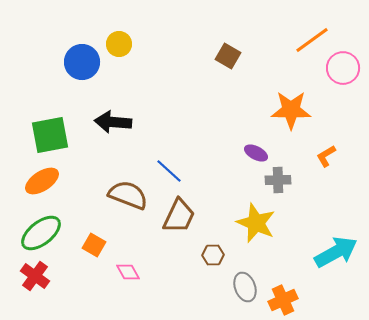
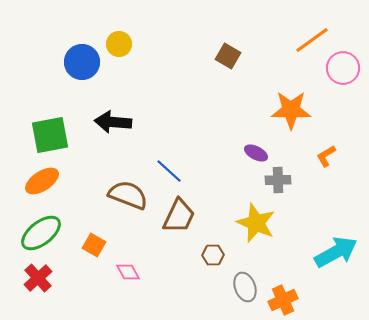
red cross: moved 3 px right, 2 px down; rotated 12 degrees clockwise
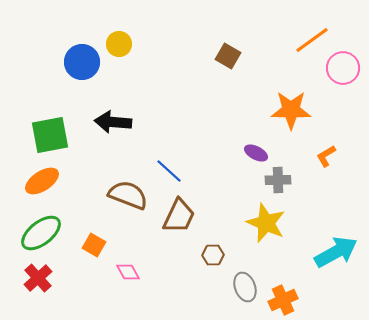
yellow star: moved 10 px right
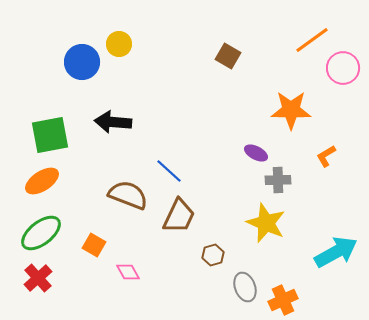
brown hexagon: rotated 15 degrees counterclockwise
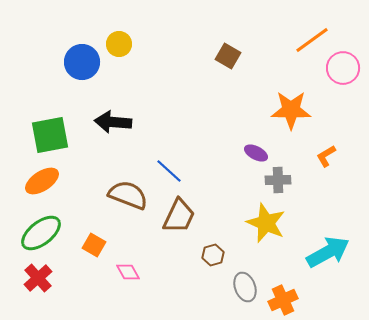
cyan arrow: moved 8 px left
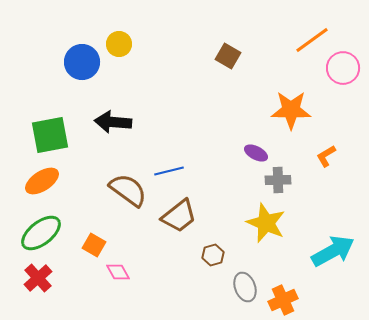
blue line: rotated 56 degrees counterclockwise
brown semicircle: moved 5 px up; rotated 15 degrees clockwise
brown trapezoid: rotated 27 degrees clockwise
cyan arrow: moved 5 px right, 1 px up
pink diamond: moved 10 px left
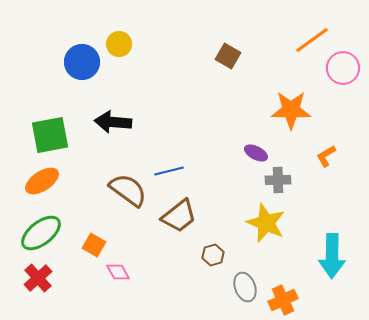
cyan arrow: moved 1 px left, 5 px down; rotated 120 degrees clockwise
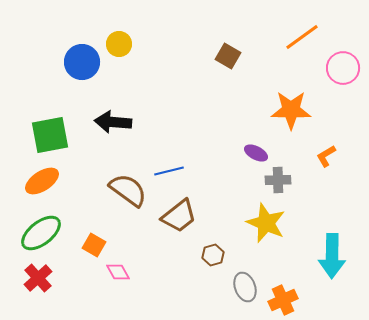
orange line: moved 10 px left, 3 px up
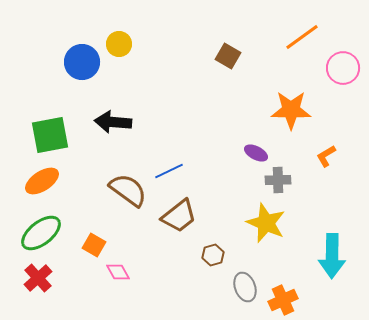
blue line: rotated 12 degrees counterclockwise
